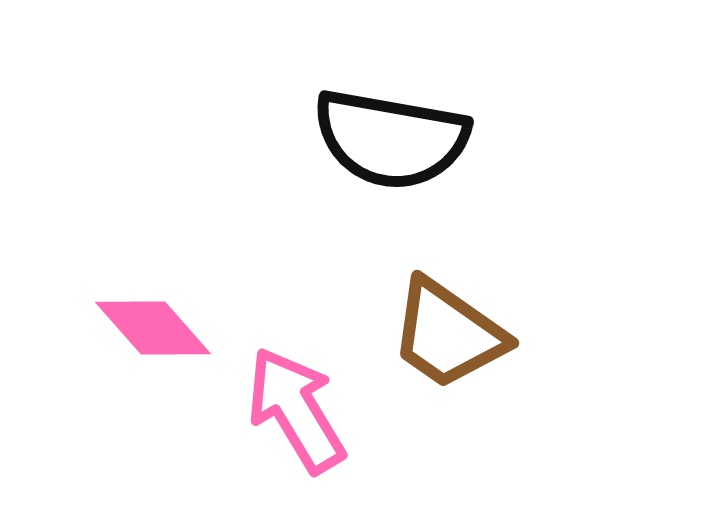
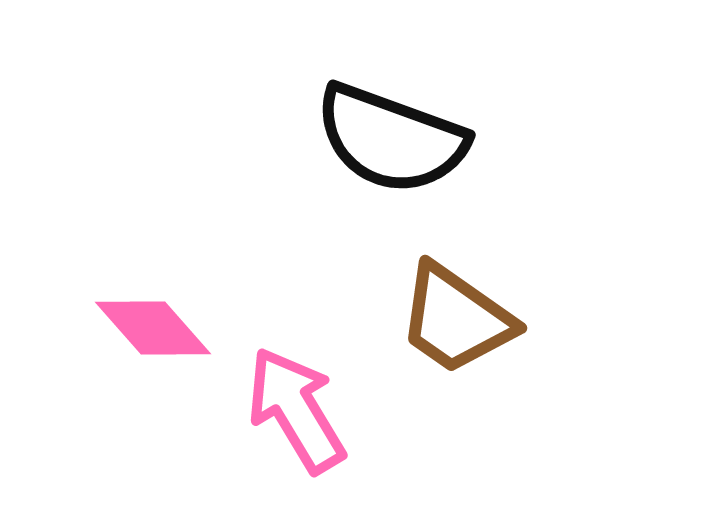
black semicircle: rotated 10 degrees clockwise
brown trapezoid: moved 8 px right, 15 px up
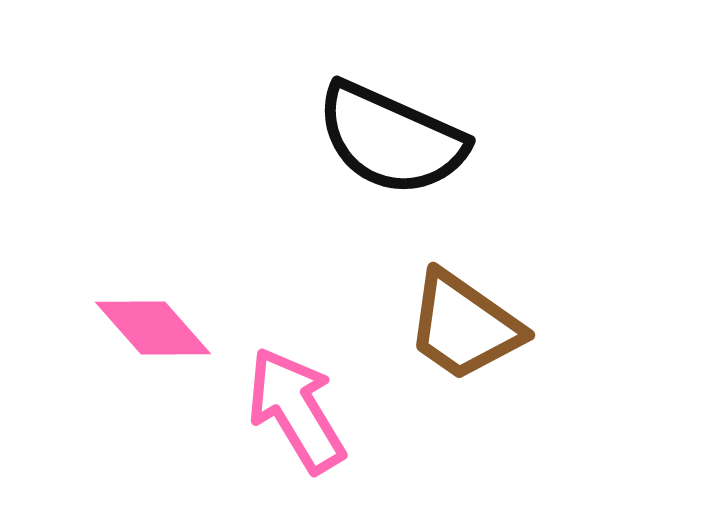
black semicircle: rotated 4 degrees clockwise
brown trapezoid: moved 8 px right, 7 px down
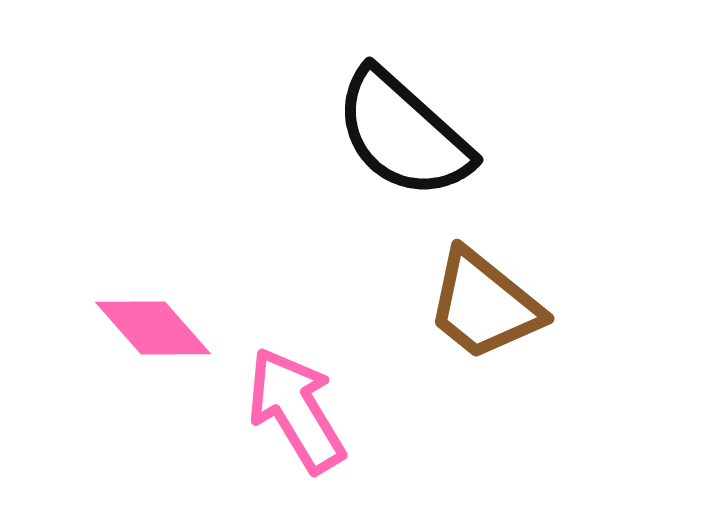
black semicircle: moved 12 px right, 5 px up; rotated 18 degrees clockwise
brown trapezoid: moved 20 px right, 21 px up; rotated 4 degrees clockwise
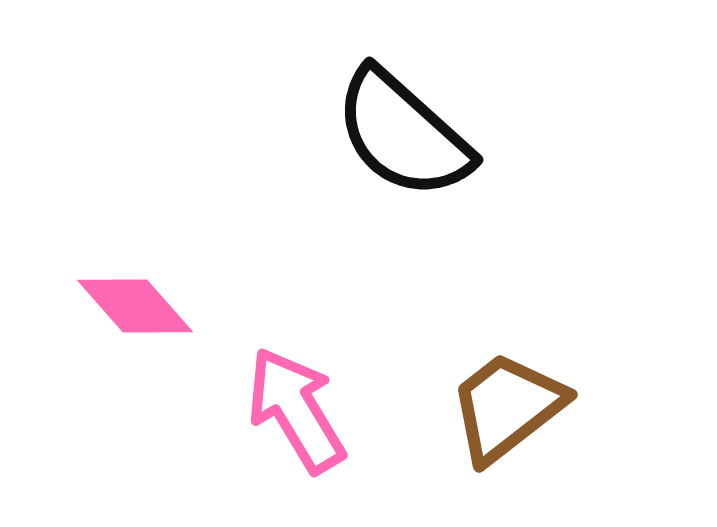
brown trapezoid: moved 23 px right, 102 px down; rotated 103 degrees clockwise
pink diamond: moved 18 px left, 22 px up
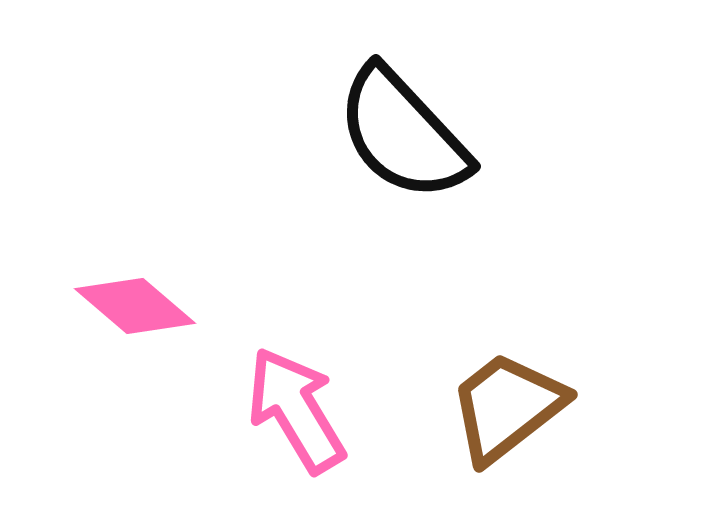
black semicircle: rotated 5 degrees clockwise
pink diamond: rotated 8 degrees counterclockwise
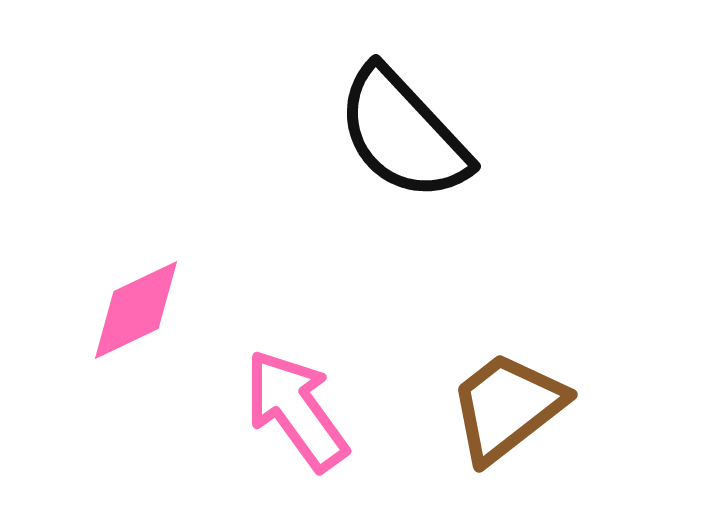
pink diamond: moved 1 px right, 4 px down; rotated 66 degrees counterclockwise
pink arrow: rotated 5 degrees counterclockwise
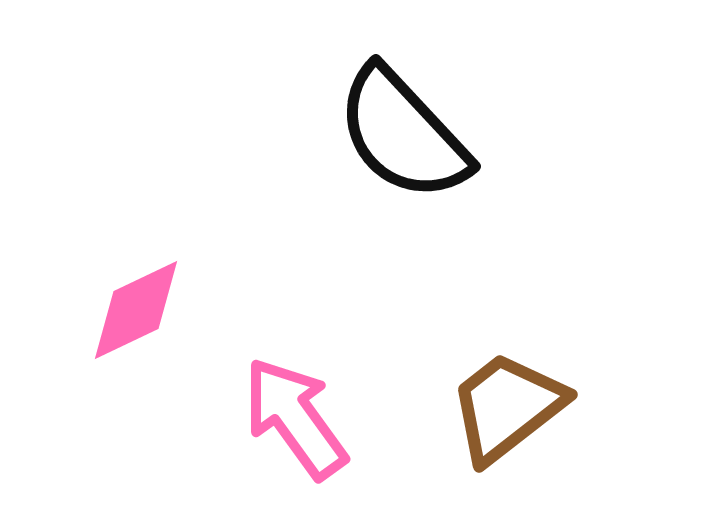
pink arrow: moved 1 px left, 8 px down
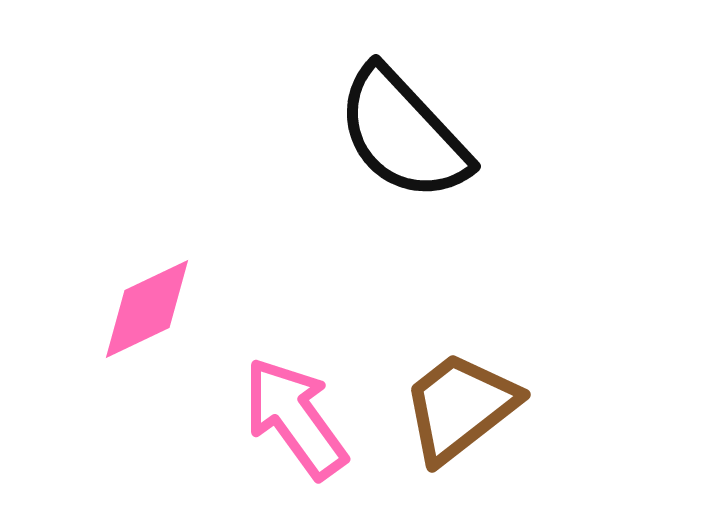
pink diamond: moved 11 px right, 1 px up
brown trapezoid: moved 47 px left
